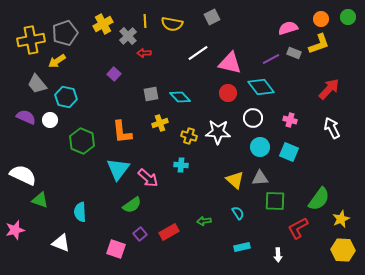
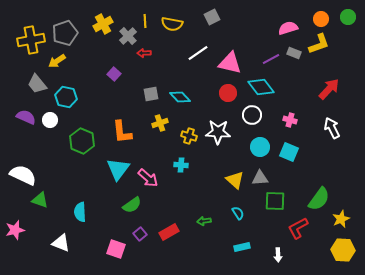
white circle at (253, 118): moved 1 px left, 3 px up
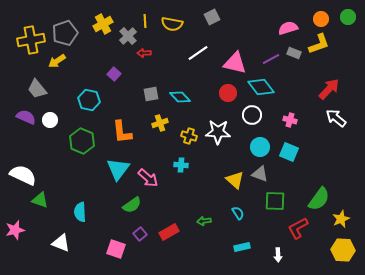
pink triangle at (230, 63): moved 5 px right
gray trapezoid at (37, 84): moved 5 px down
cyan hexagon at (66, 97): moved 23 px right, 3 px down
white arrow at (332, 128): moved 4 px right, 10 px up; rotated 25 degrees counterclockwise
gray triangle at (260, 178): moved 4 px up; rotated 24 degrees clockwise
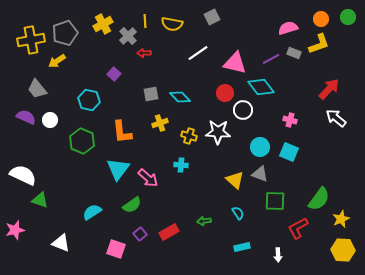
red circle at (228, 93): moved 3 px left
white circle at (252, 115): moved 9 px left, 5 px up
cyan semicircle at (80, 212): moved 12 px right; rotated 60 degrees clockwise
